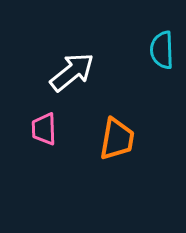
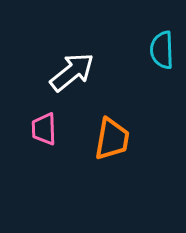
orange trapezoid: moved 5 px left
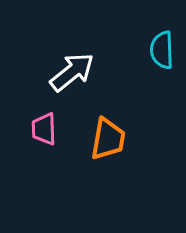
orange trapezoid: moved 4 px left
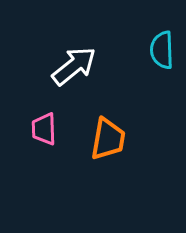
white arrow: moved 2 px right, 6 px up
